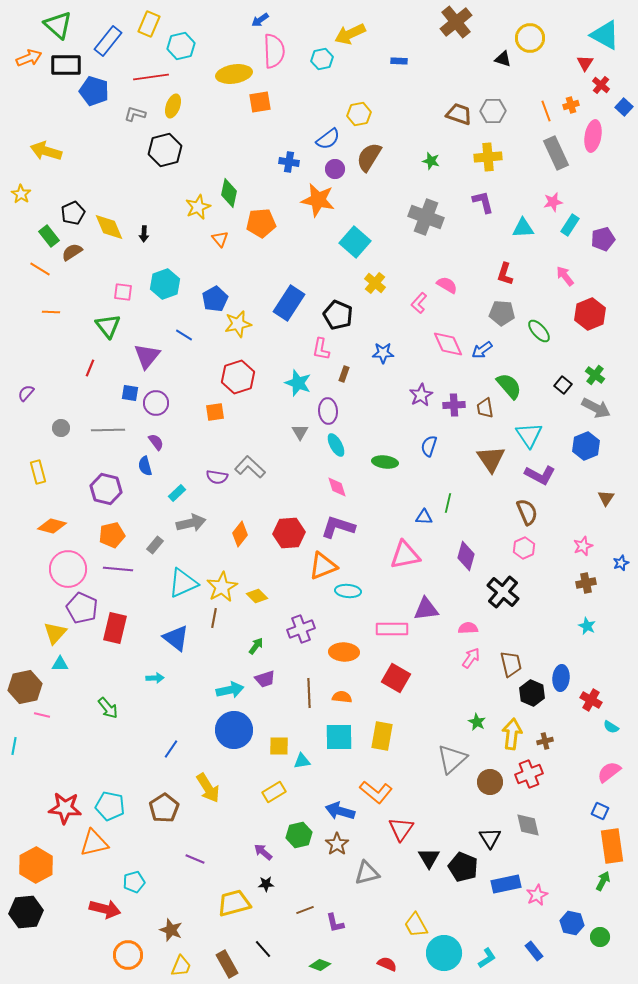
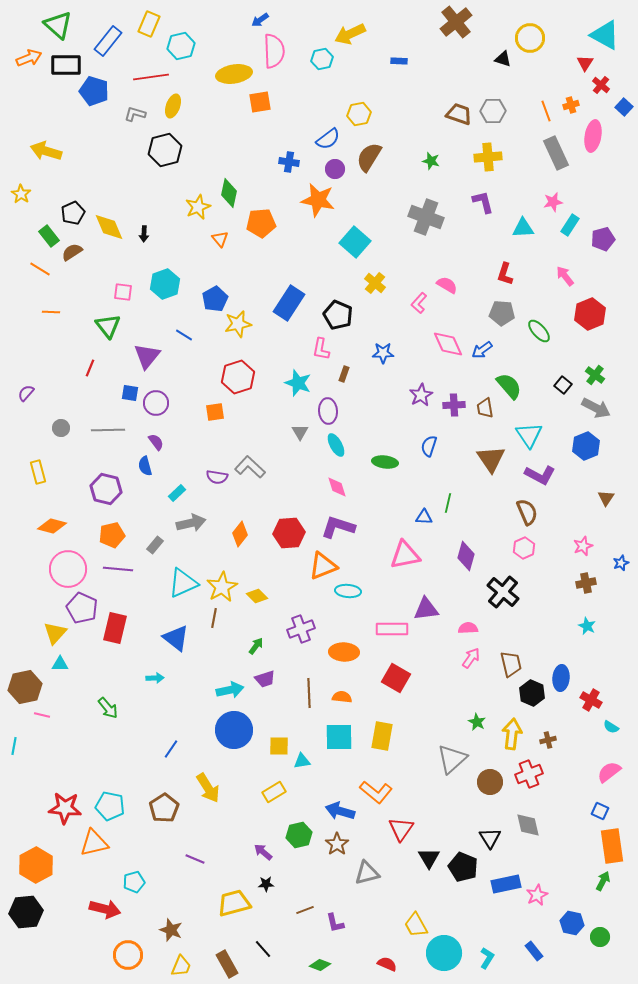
brown cross at (545, 741): moved 3 px right, 1 px up
cyan L-shape at (487, 958): rotated 25 degrees counterclockwise
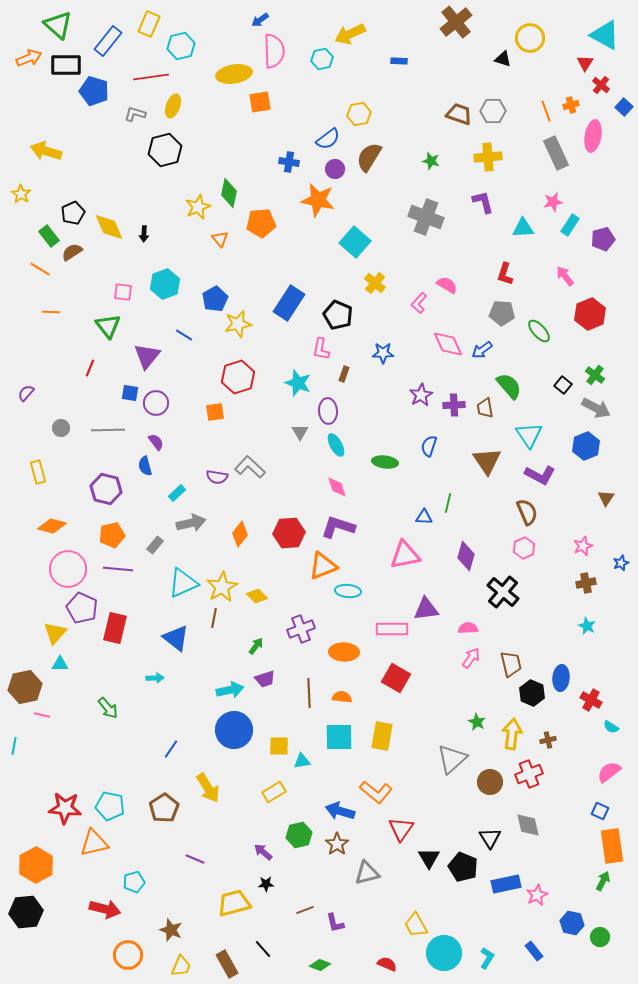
brown triangle at (491, 459): moved 4 px left, 2 px down
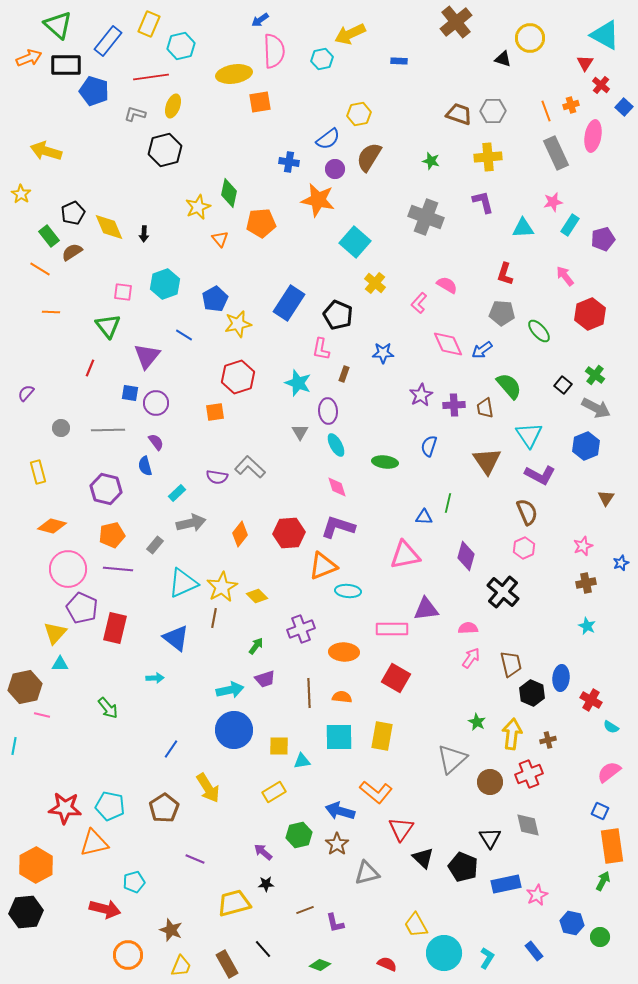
black triangle at (429, 858): moved 6 px left; rotated 15 degrees counterclockwise
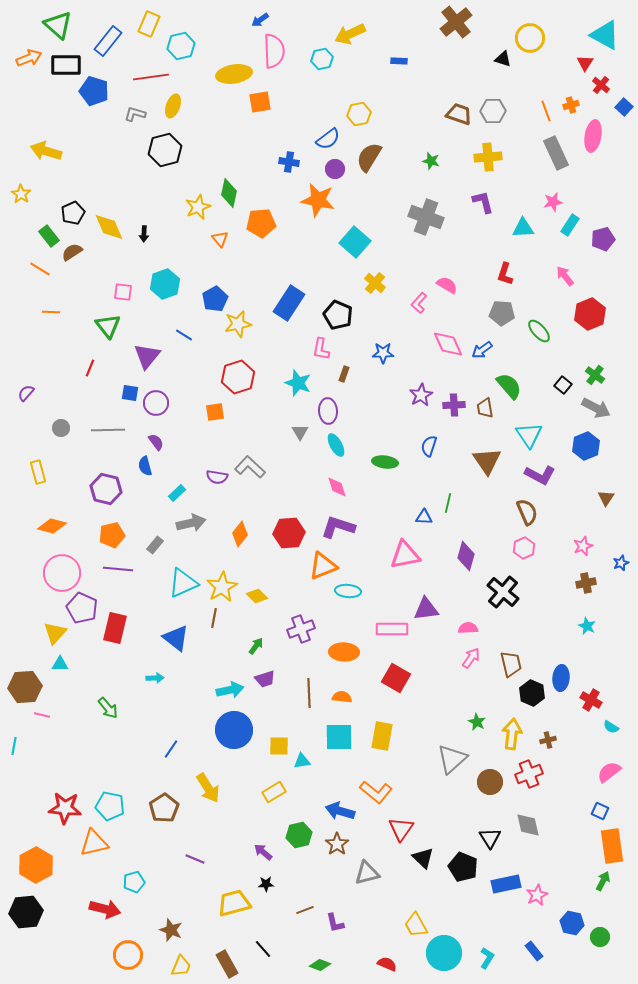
pink circle at (68, 569): moved 6 px left, 4 px down
brown hexagon at (25, 687): rotated 8 degrees clockwise
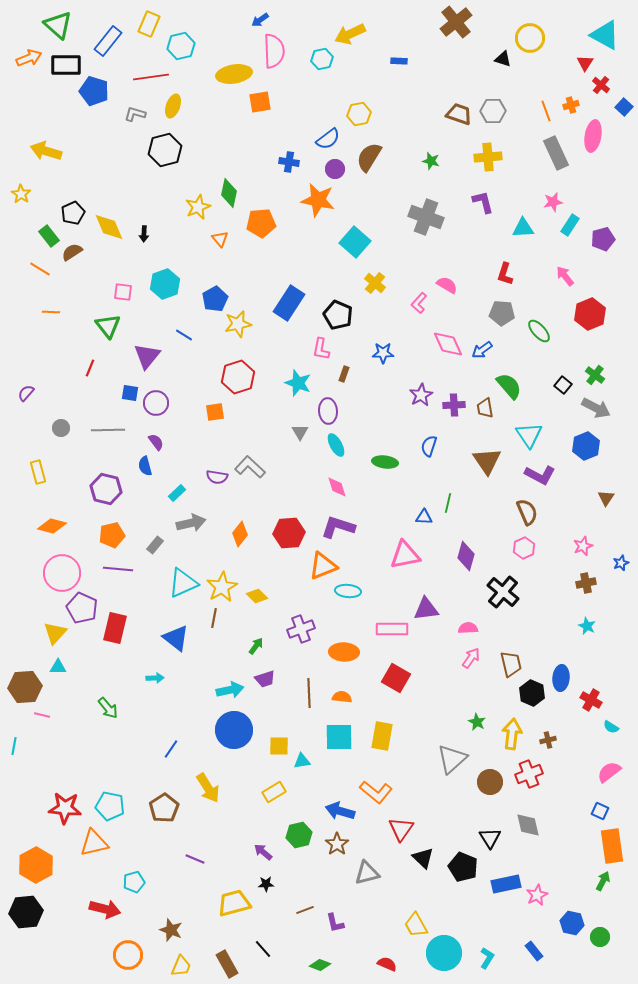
cyan triangle at (60, 664): moved 2 px left, 3 px down
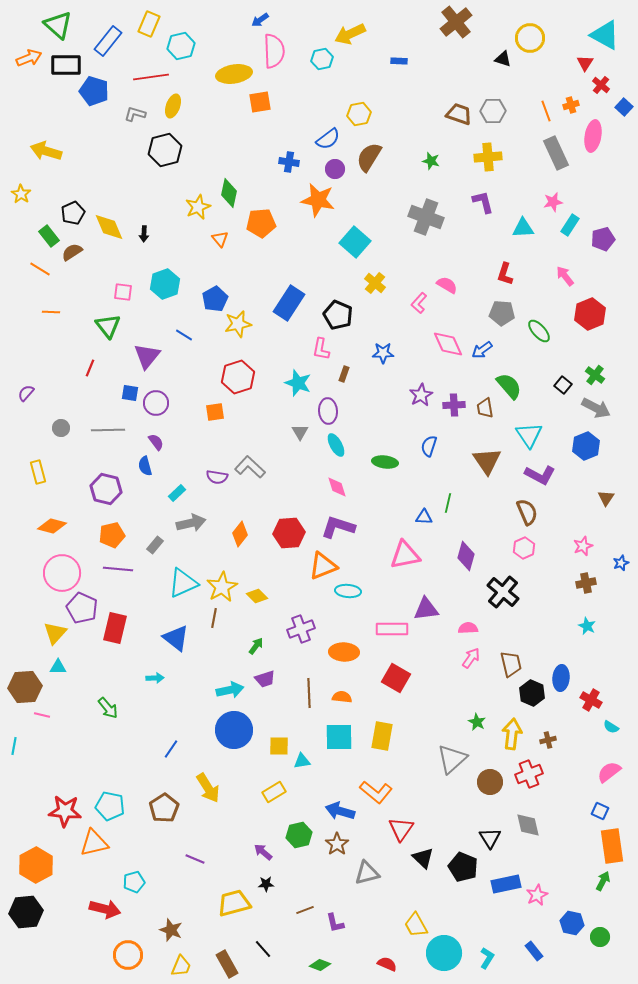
red star at (65, 808): moved 3 px down
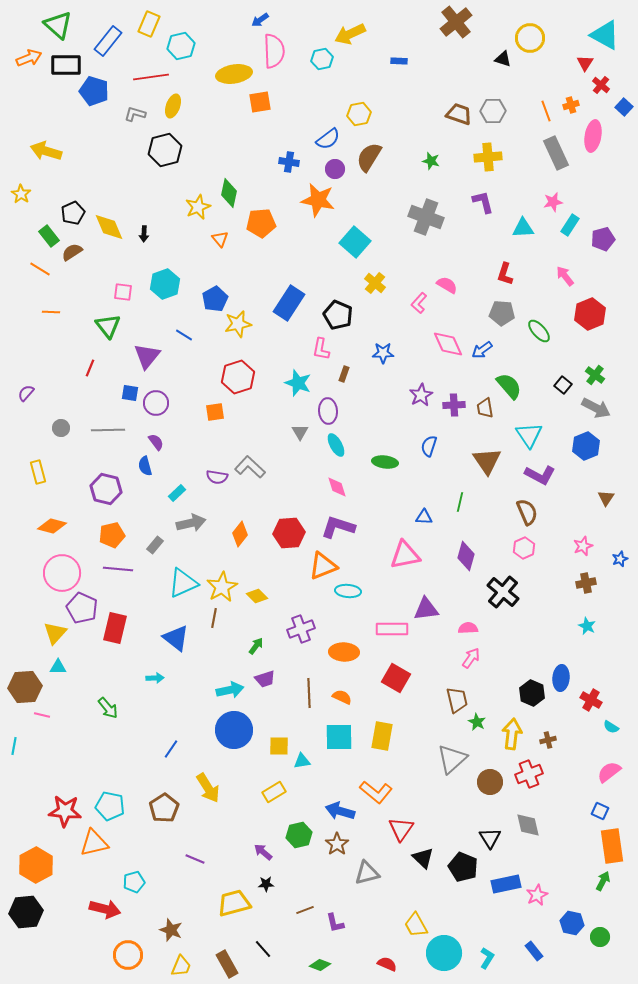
green line at (448, 503): moved 12 px right, 1 px up
blue star at (621, 563): moved 1 px left, 4 px up
brown trapezoid at (511, 664): moved 54 px left, 36 px down
orange semicircle at (342, 697): rotated 18 degrees clockwise
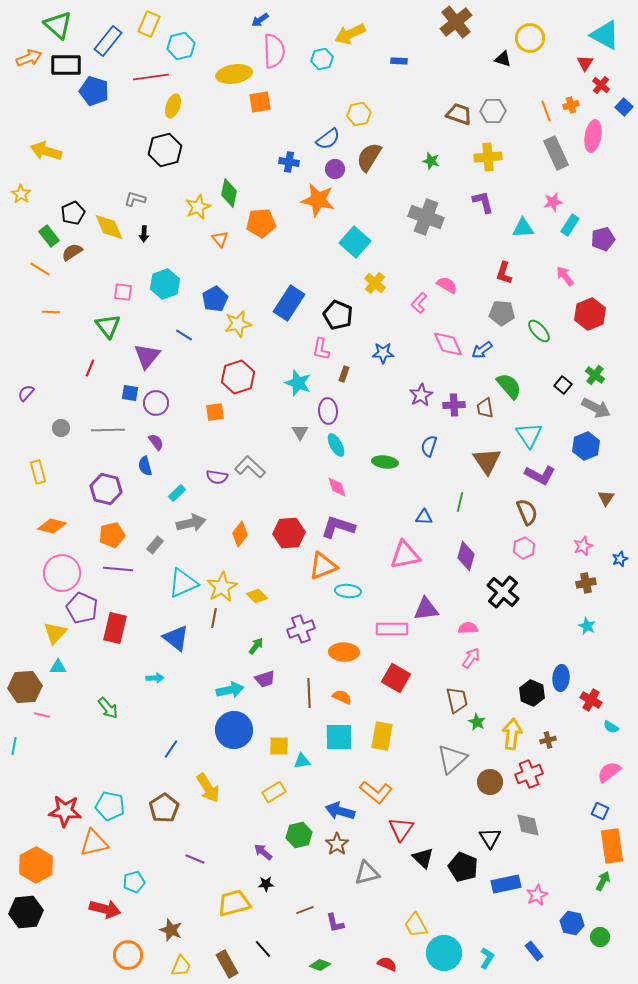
gray L-shape at (135, 114): moved 85 px down
red L-shape at (505, 274): moved 1 px left, 1 px up
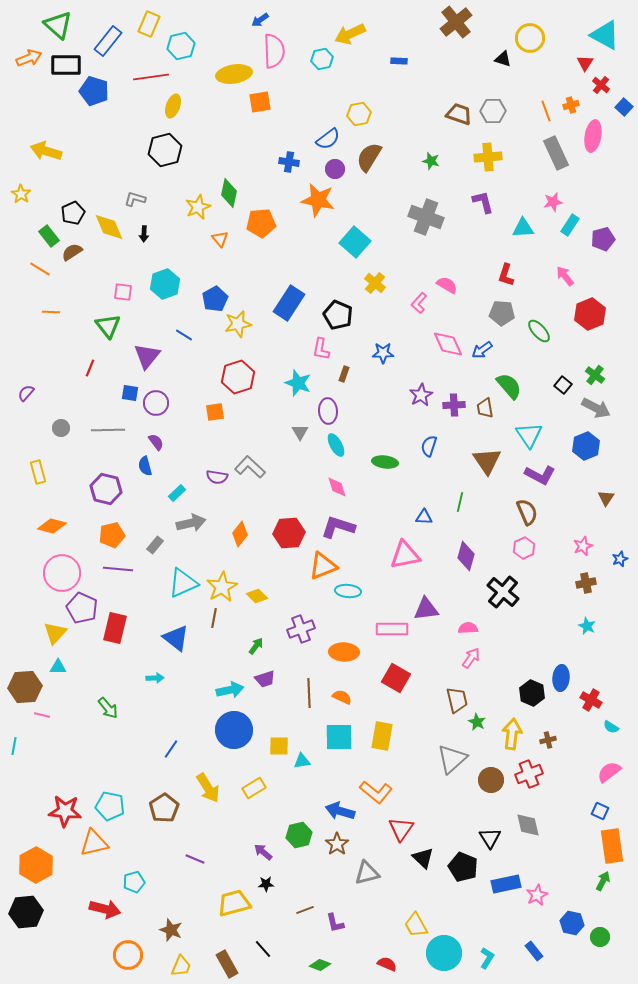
red L-shape at (504, 273): moved 2 px right, 2 px down
brown circle at (490, 782): moved 1 px right, 2 px up
yellow rectangle at (274, 792): moved 20 px left, 4 px up
